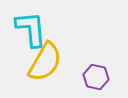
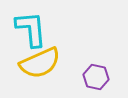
yellow semicircle: moved 5 px left, 1 px down; rotated 36 degrees clockwise
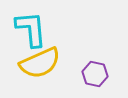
purple hexagon: moved 1 px left, 3 px up
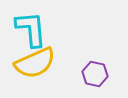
yellow semicircle: moved 5 px left
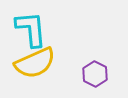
purple hexagon: rotated 15 degrees clockwise
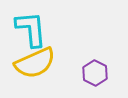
purple hexagon: moved 1 px up
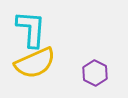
cyan L-shape: rotated 9 degrees clockwise
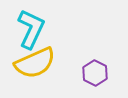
cyan L-shape: rotated 21 degrees clockwise
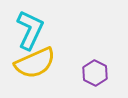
cyan L-shape: moved 1 px left, 1 px down
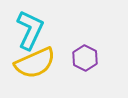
purple hexagon: moved 10 px left, 15 px up
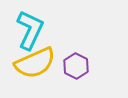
purple hexagon: moved 9 px left, 8 px down
